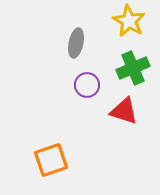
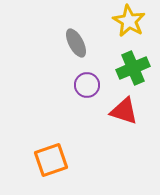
gray ellipse: rotated 40 degrees counterclockwise
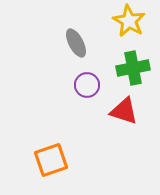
green cross: rotated 12 degrees clockwise
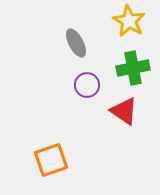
red triangle: rotated 16 degrees clockwise
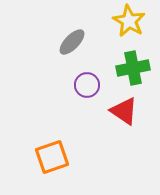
gray ellipse: moved 4 px left, 1 px up; rotated 72 degrees clockwise
orange square: moved 1 px right, 3 px up
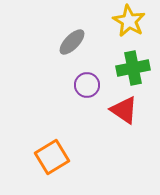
red triangle: moved 1 px up
orange square: rotated 12 degrees counterclockwise
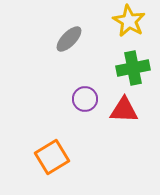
gray ellipse: moved 3 px left, 3 px up
purple circle: moved 2 px left, 14 px down
red triangle: rotated 32 degrees counterclockwise
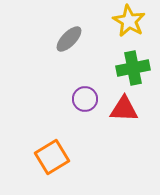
red triangle: moved 1 px up
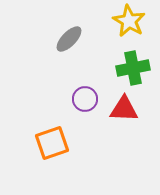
orange square: moved 14 px up; rotated 12 degrees clockwise
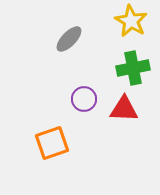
yellow star: moved 2 px right
purple circle: moved 1 px left
